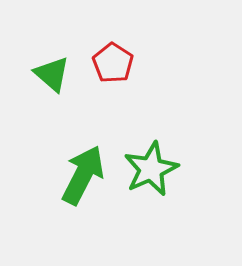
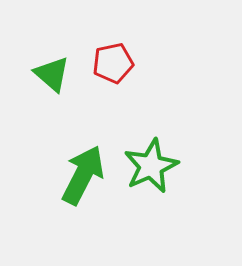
red pentagon: rotated 27 degrees clockwise
green star: moved 3 px up
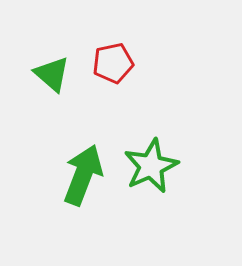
green arrow: rotated 6 degrees counterclockwise
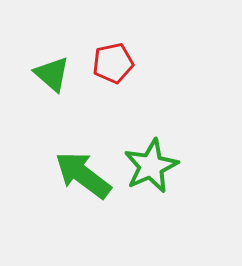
green arrow: rotated 74 degrees counterclockwise
